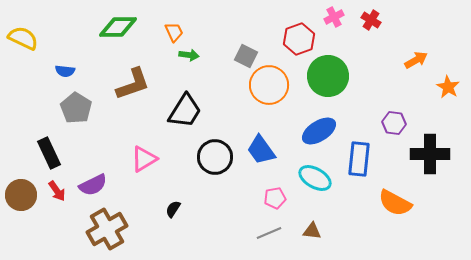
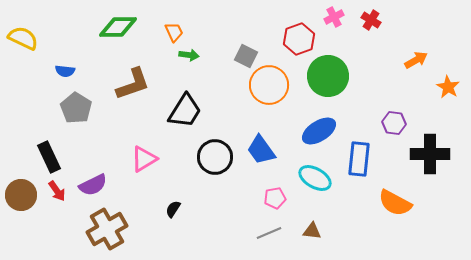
black rectangle: moved 4 px down
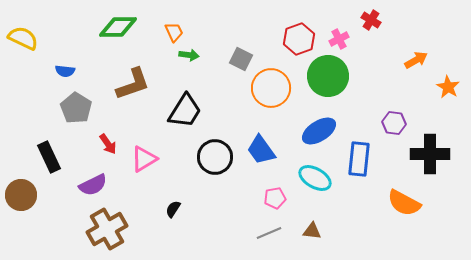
pink cross: moved 5 px right, 22 px down
gray square: moved 5 px left, 3 px down
orange circle: moved 2 px right, 3 px down
red arrow: moved 51 px right, 47 px up
orange semicircle: moved 9 px right
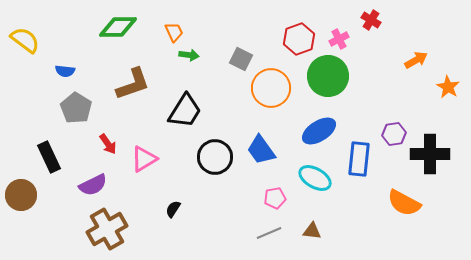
yellow semicircle: moved 2 px right, 2 px down; rotated 12 degrees clockwise
purple hexagon: moved 11 px down; rotated 15 degrees counterclockwise
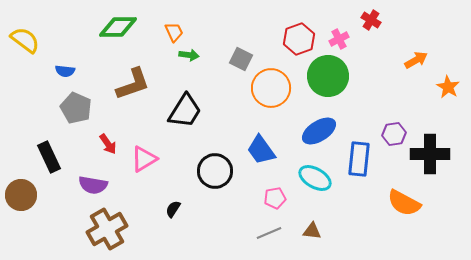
gray pentagon: rotated 8 degrees counterclockwise
black circle: moved 14 px down
purple semicircle: rotated 36 degrees clockwise
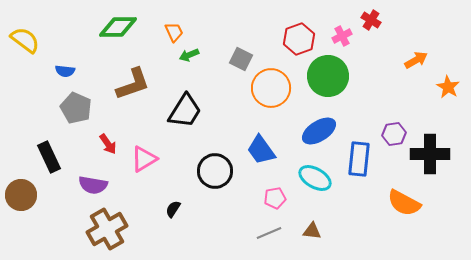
pink cross: moved 3 px right, 3 px up
green arrow: rotated 150 degrees clockwise
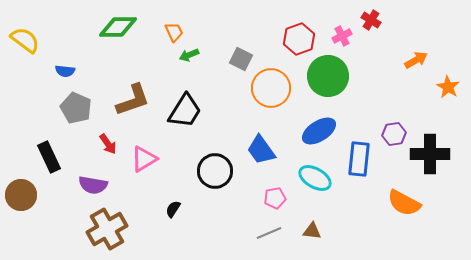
brown L-shape: moved 16 px down
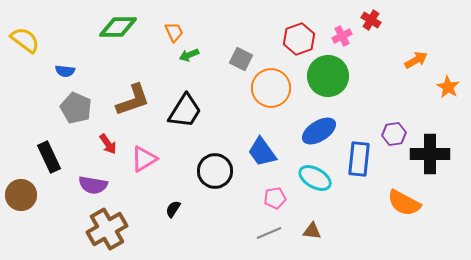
blue trapezoid: moved 1 px right, 2 px down
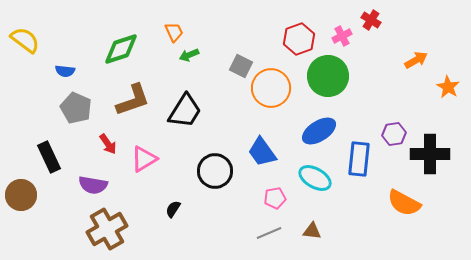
green diamond: moved 3 px right, 22 px down; rotated 18 degrees counterclockwise
gray square: moved 7 px down
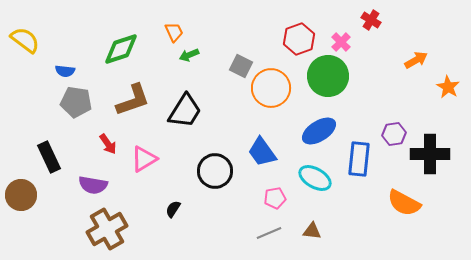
pink cross: moved 1 px left, 6 px down; rotated 18 degrees counterclockwise
gray pentagon: moved 6 px up; rotated 16 degrees counterclockwise
